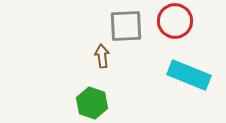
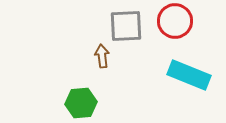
green hexagon: moved 11 px left; rotated 24 degrees counterclockwise
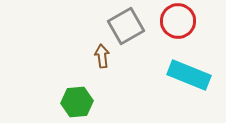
red circle: moved 3 px right
gray square: rotated 27 degrees counterclockwise
green hexagon: moved 4 px left, 1 px up
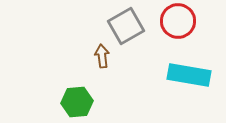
cyan rectangle: rotated 12 degrees counterclockwise
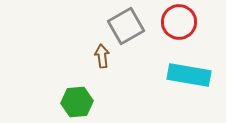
red circle: moved 1 px right, 1 px down
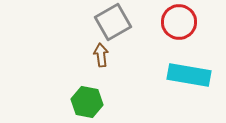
gray square: moved 13 px left, 4 px up
brown arrow: moved 1 px left, 1 px up
green hexagon: moved 10 px right; rotated 16 degrees clockwise
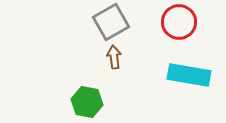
gray square: moved 2 px left
brown arrow: moved 13 px right, 2 px down
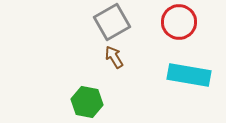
gray square: moved 1 px right
brown arrow: rotated 25 degrees counterclockwise
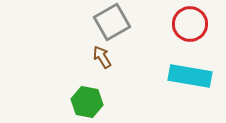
red circle: moved 11 px right, 2 px down
brown arrow: moved 12 px left
cyan rectangle: moved 1 px right, 1 px down
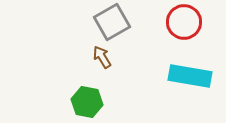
red circle: moved 6 px left, 2 px up
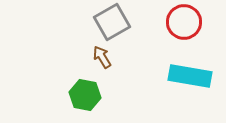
green hexagon: moved 2 px left, 7 px up
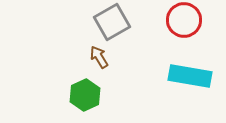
red circle: moved 2 px up
brown arrow: moved 3 px left
green hexagon: rotated 24 degrees clockwise
